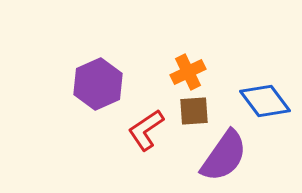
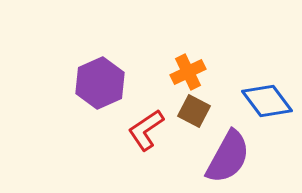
purple hexagon: moved 2 px right, 1 px up
blue diamond: moved 2 px right
brown square: rotated 32 degrees clockwise
purple semicircle: moved 4 px right, 1 px down; rotated 6 degrees counterclockwise
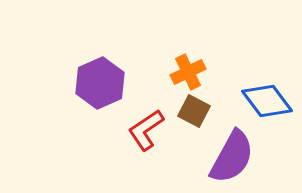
purple semicircle: moved 4 px right
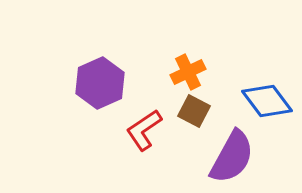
red L-shape: moved 2 px left
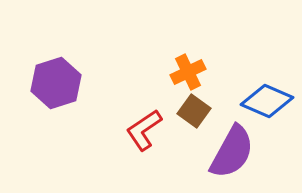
purple hexagon: moved 44 px left; rotated 6 degrees clockwise
blue diamond: rotated 30 degrees counterclockwise
brown square: rotated 8 degrees clockwise
purple semicircle: moved 5 px up
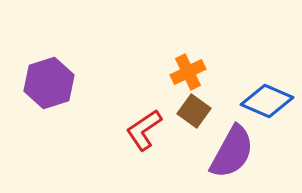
purple hexagon: moved 7 px left
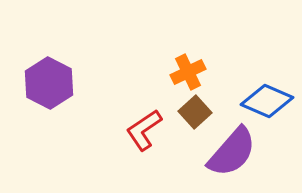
purple hexagon: rotated 15 degrees counterclockwise
brown square: moved 1 px right, 1 px down; rotated 12 degrees clockwise
purple semicircle: rotated 12 degrees clockwise
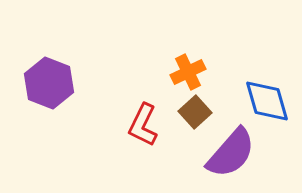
purple hexagon: rotated 6 degrees counterclockwise
blue diamond: rotated 51 degrees clockwise
red L-shape: moved 1 px left, 5 px up; rotated 30 degrees counterclockwise
purple semicircle: moved 1 px left, 1 px down
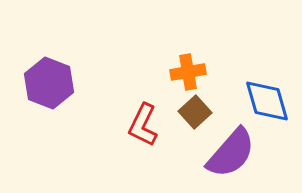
orange cross: rotated 16 degrees clockwise
